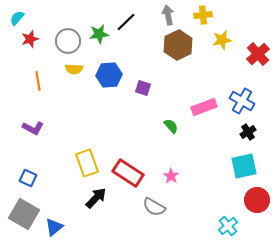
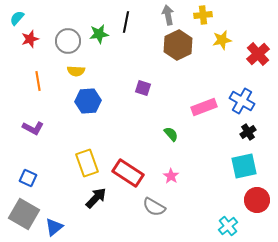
black line: rotated 35 degrees counterclockwise
yellow semicircle: moved 2 px right, 2 px down
blue hexagon: moved 21 px left, 26 px down
green semicircle: moved 8 px down
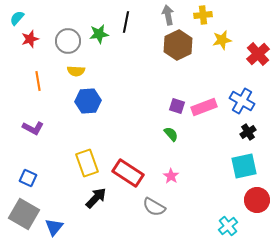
purple square: moved 34 px right, 18 px down
blue triangle: rotated 12 degrees counterclockwise
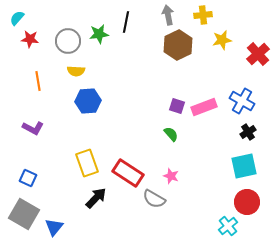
red star: rotated 24 degrees clockwise
pink star: rotated 14 degrees counterclockwise
red circle: moved 10 px left, 2 px down
gray semicircle: moved 8 px up
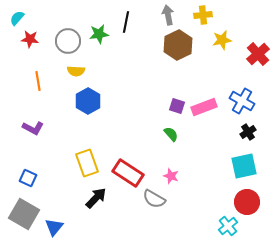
blue hexagon: rotated 25 degrees counterclockwise
